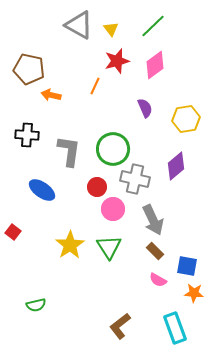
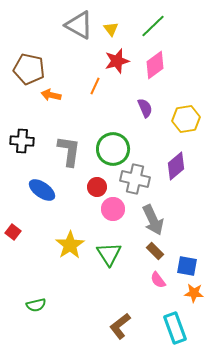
black cross: moved 5 px left, 6 px down
green triangle: moved 7 px down
pink semicircle: rotated 24 degrees clockwise
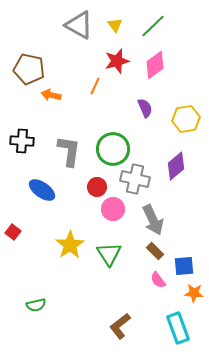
yellow triangle: moved 4 px right, 4 px up
blue square: moved 3 px left; rotated 15 degrees counterclockwise
cyan rectangle: moved 3 px right
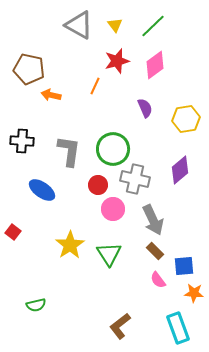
purple diamond: moved 4 px right, 4 px down
red circle: moved 1 px right, 2 px up
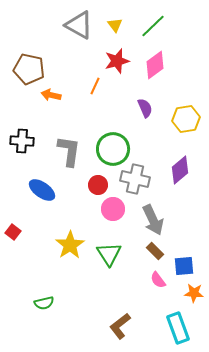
green semicircle: moved 8 px right, 2 px up
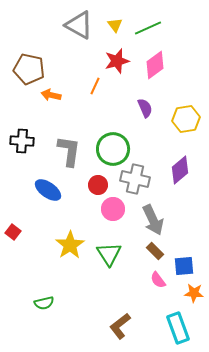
green line: moved 5 px left, 2 px down; rotated 20 degrees clockwise
blue ellipse: moved 6 px right
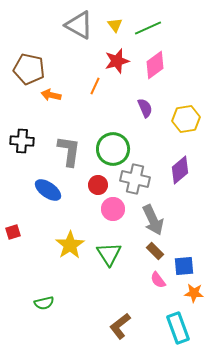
red square: rotated 35 degrees clockwise
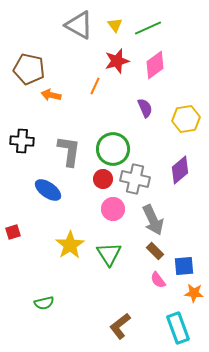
red circle: moved 5 px right, 6 px up
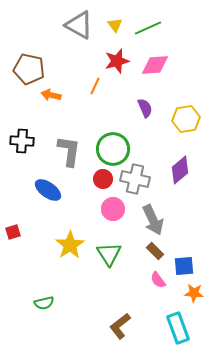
pink diamond: rotated 32 degrees clockwise
